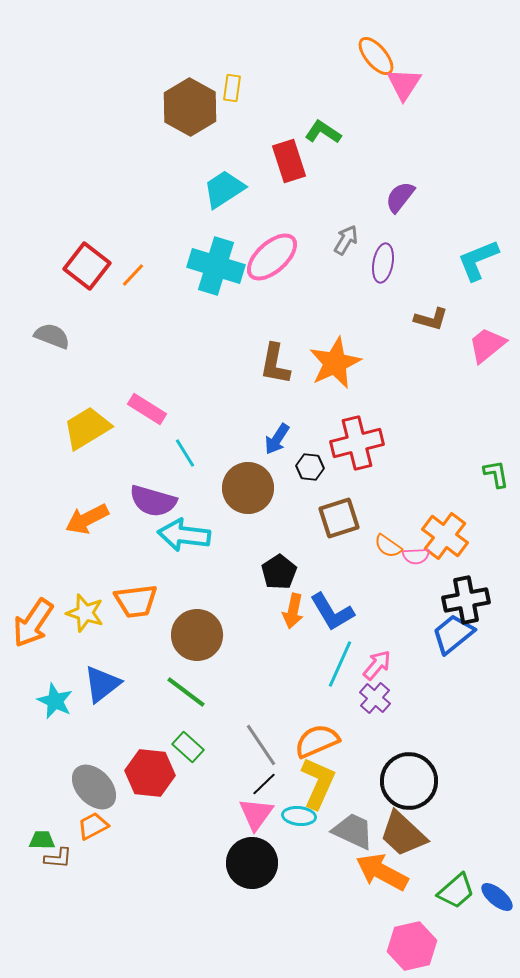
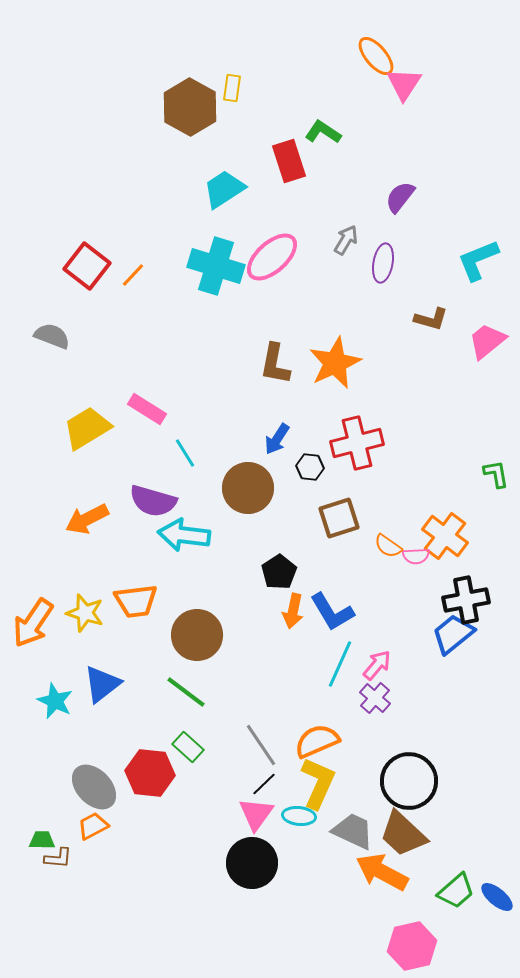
pink trapezoid at (487, 345): moved 4 px up
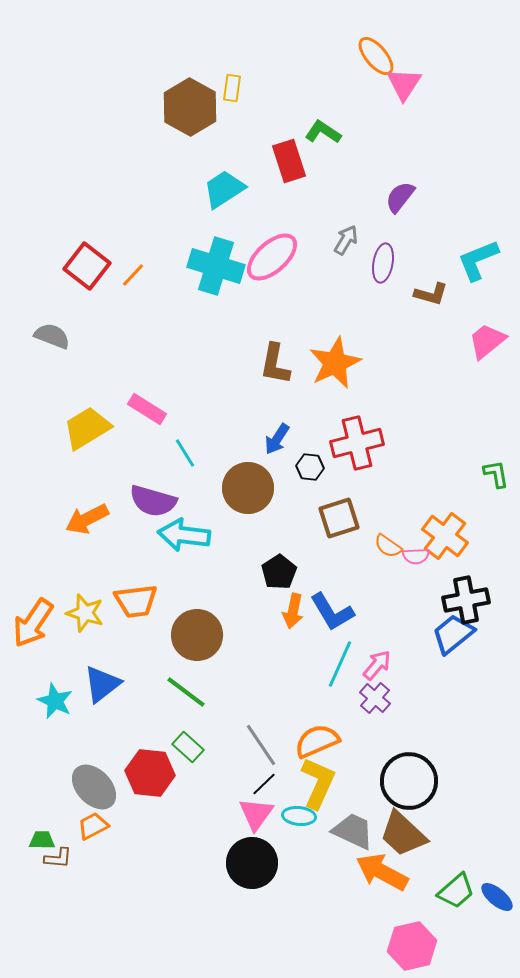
brown L-shape at (431, 319): moved 25 px up
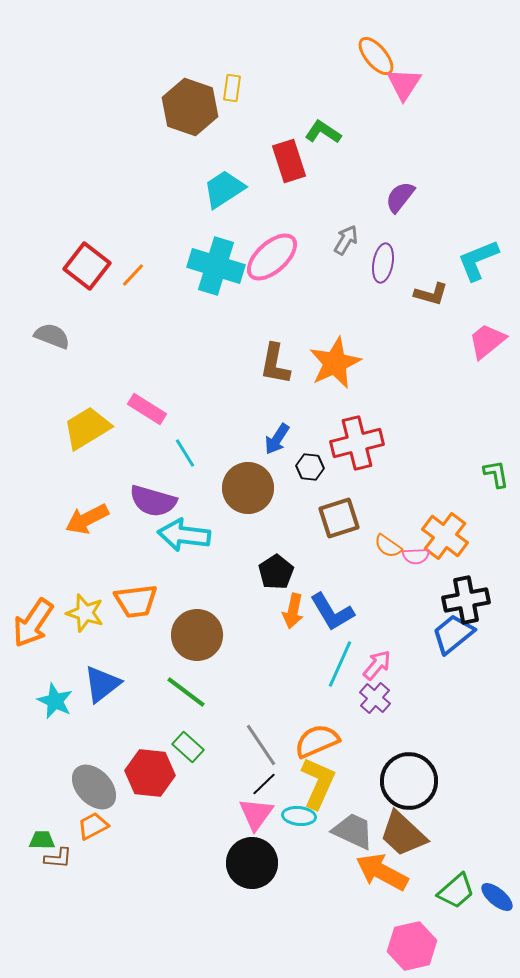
brown hexagon at (190, 107): rotated 10 degrees counterclockwise
black pentagon at (279, 572): moved 3 px left
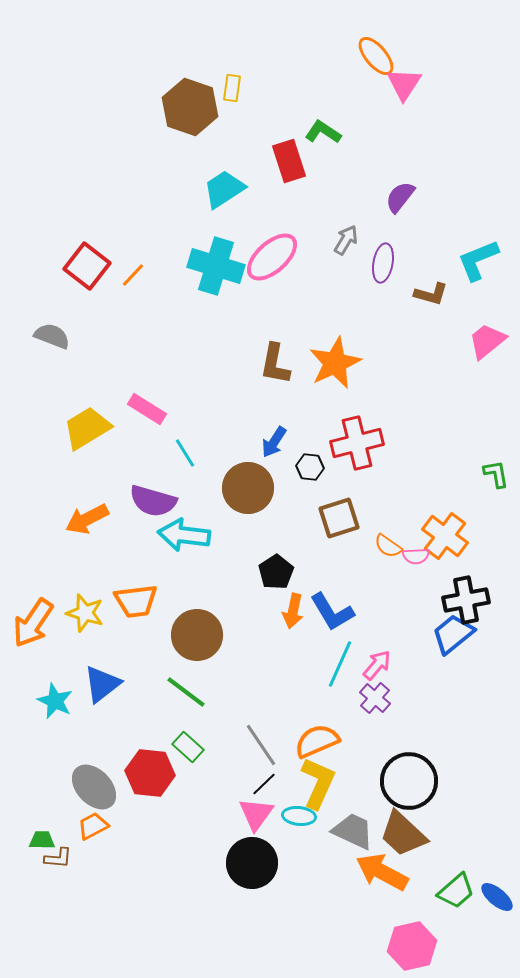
blue arrow at (277, 439): moved 3 px left, 3 px down
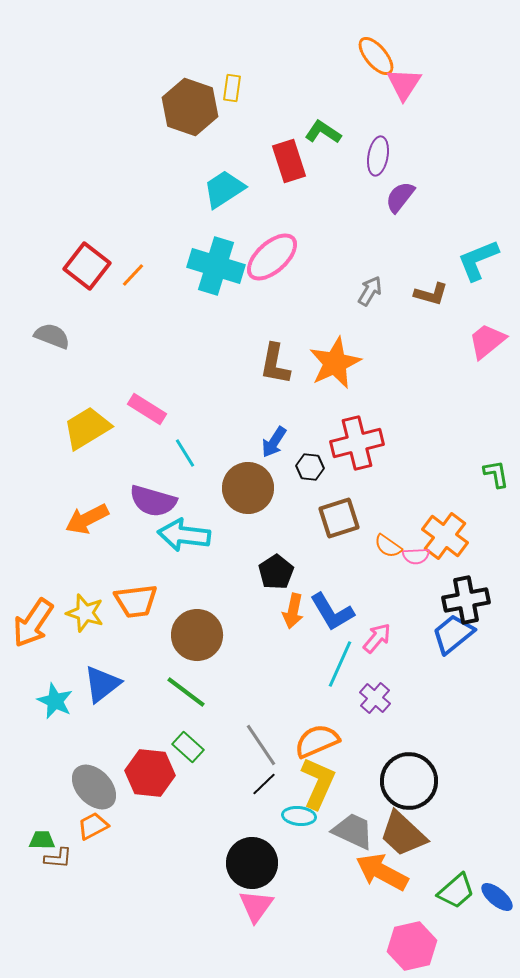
gray arrow at (346, 240): moved 24 px right, 51 px down
purple ellipse at (383, 263): moved 5 px left, 107 px up
pink arrow at (377, 665): moved 27 px up
pink triangle at (256, 814): moved 92 px down
